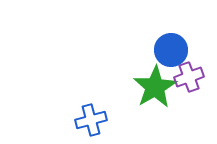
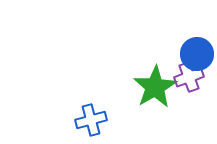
blue circle: moved 26 px right, 4 px down
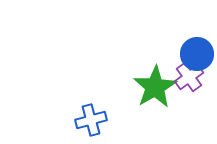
purple cross: rotated 16 degrees counterclockwise
